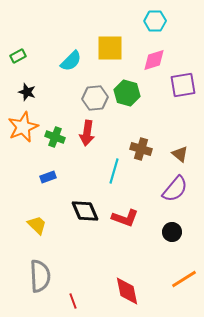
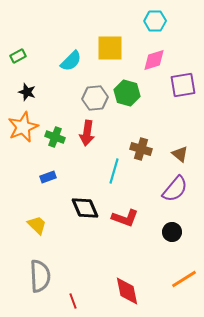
black diamond: moved 3 px up
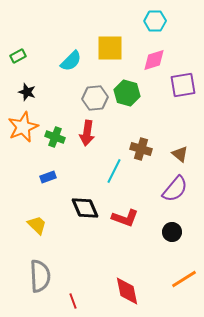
cyan line: rotated 10 degrees clockwise
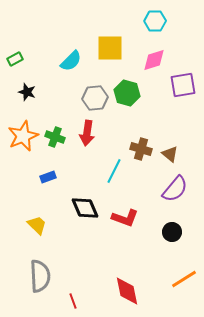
green rectangle: moved 3 px left, 3 px down
orange star: moved 9 px down
brown triangle: moved 10 px left
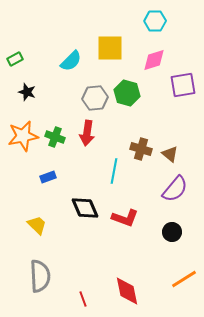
orange star: rotated 12 degrees clockwise
cyan line: rotated 15 degrees counterclockwise
red line: moved 10 px right, 2 px up
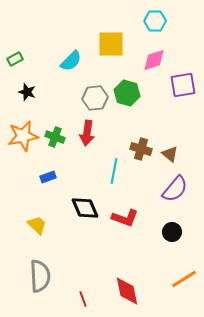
yellow square: moved 1 px right, 4 px up
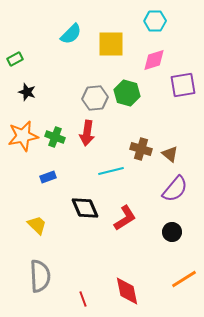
cyan semicircle: moved 27 px up
cyan line: moved 3 px left; rotated 65 degrees clockwise
red L-shape: rotated 52 degrees counterclockwise
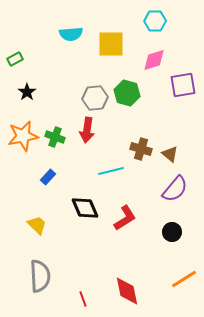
cyan semicircle: rotated 40 degrees clockwise
black star: rotated 18 degrees clockwise
red arrow: moved 3 px up
blue rectangle: rotated 28 degrees counterclockwise
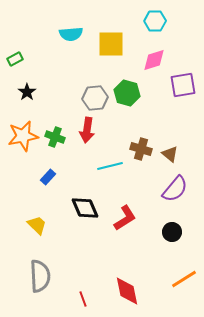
cyan line: moved 1 px left, 5 px up
